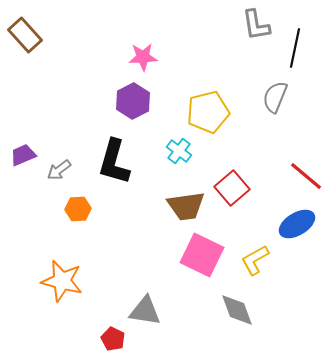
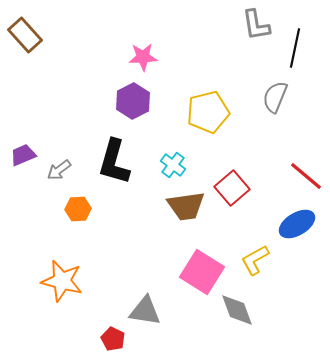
cyan cross: moved 6 px left, 14 px down
pink square: moved 17 px down; rotated 6 degrees clockwise
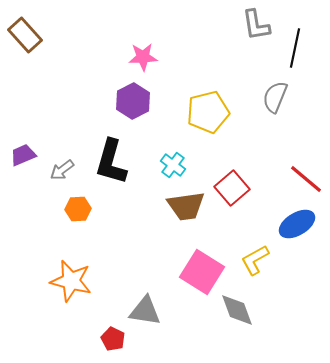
black L-shape: moved 3 px left
gray arrow: moved 3 px right
red line: moved 3 px down
orange star: moved 9 px right
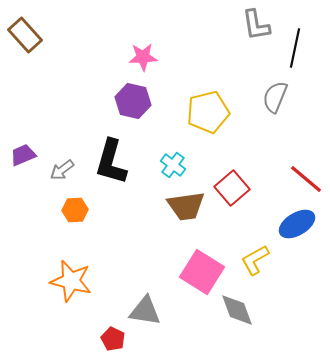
purple hexagon: rotated 20 degrees counterclockwise
orange hexagon: moved 3 px left, 1 px down
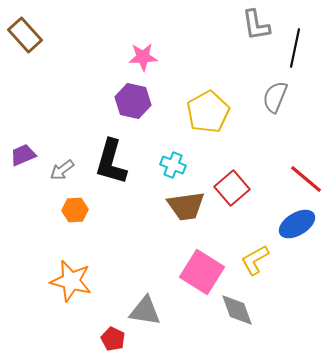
yellow pentagon: rotated 15 degrees counterclockwise
cyan cross: rotated 15 degrees counterclockwise
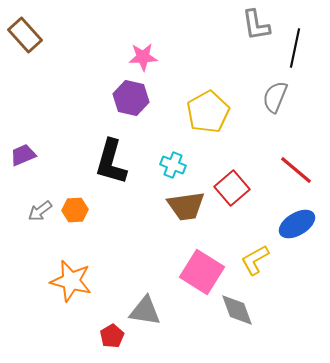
purple hexagon: moved 2 px left, 3 px up
gray arrow: moved 22 px left, 41 px down
red line: moved 10 px left, 9 px up
red pentagon: moved 1 px left, 3 px up; rotated 15 degrees clockwise
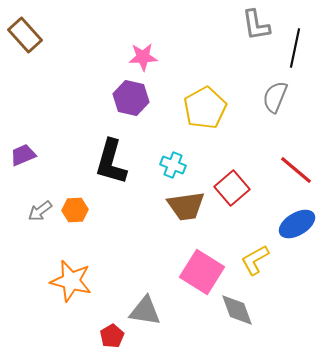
yellow pentagon: moved 3 px left, 4 px up
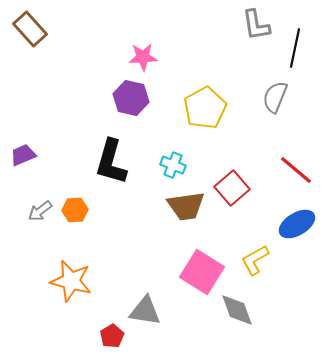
brown rectangle: moved 5 px right, 6 px up
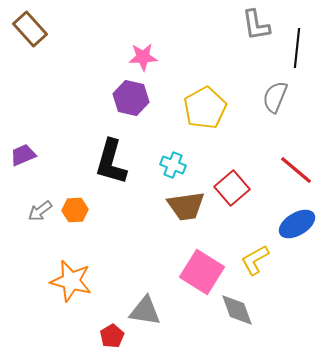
black line: moved 2 px right; rotated 6 degrees counterclockwise
